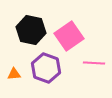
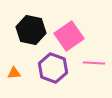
purple hexagon: moved 7 px right
orange triangle: moved 1 px up
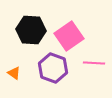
black hexagon: rotated 8 degrees counterclockwise
orange triangle: rotated 40 degrees clockwise
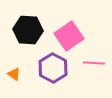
black hexagon: moved 3 px left
purple hexagon: rotated 8 degrees clockwise
orange triangle: moved 1 px down
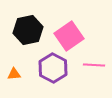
black hexagon: rotated 16 degrees counterclockwise
pink line: moved 2 px down
orange triangle: rotated 40 degrees counterclockwise
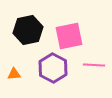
pink square: rotated 24 degrees clockwise
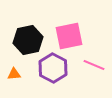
black hexagon: moved 10 px down
pink line: rotated 20 degrees clockwise
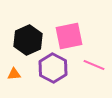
black hexagon: rotated 12 degrees counterclockwise
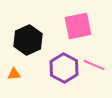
pink square: moved 9 px right, 10 px up
purple hexagon: moved 11 px right
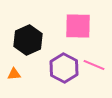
pink square: rotated 12 degrees clockwise
